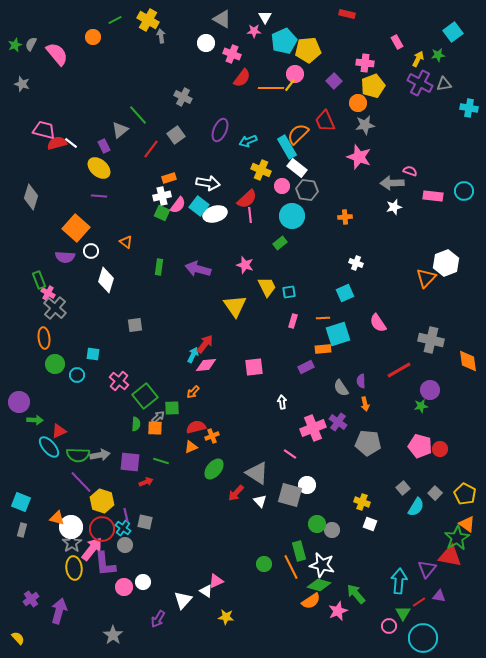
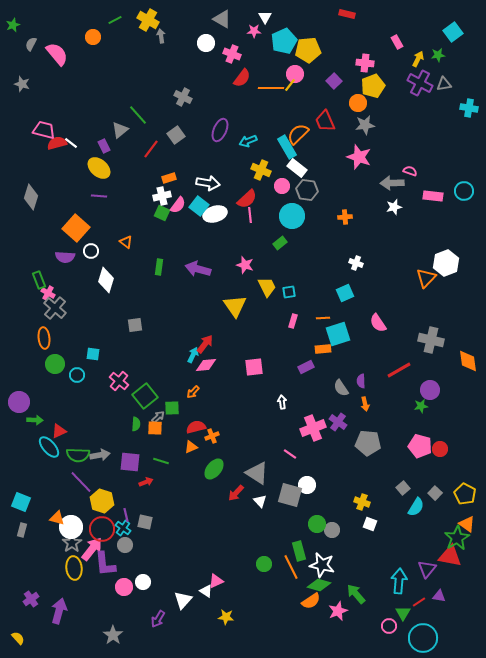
green star at (15, 45): moved 2 px left, 20 px up
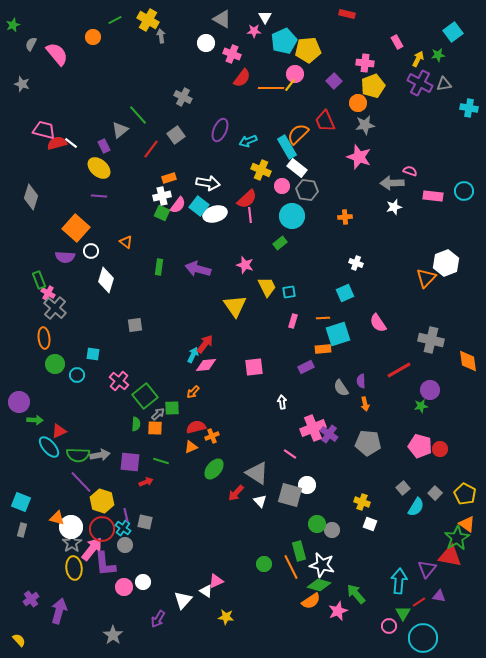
gray arrow at (158, 417): moved 3 px up
purple cross at (338, 422): moved 9 px left, 12 px down
yellow semicircle at (18, 638): moved 1 px right, 2 px down
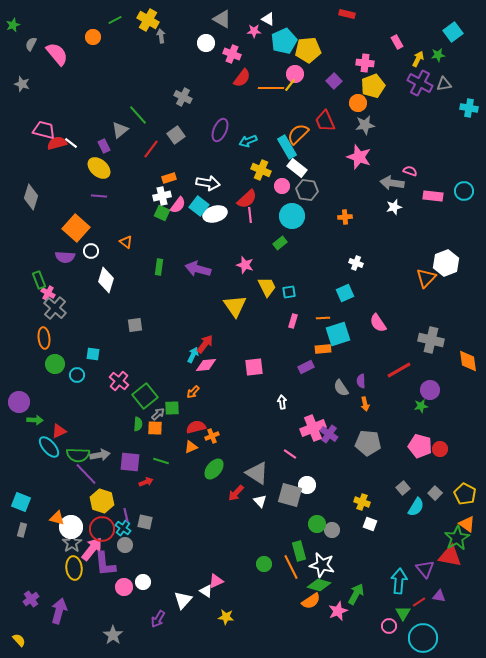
white triangle at (265, 17): moved 3 px right, 2 px down; rotated 32 degrees counterclockwise
gray arrow at (392, 183): rotated 10 degrees clockwise
green semicircle at (136, 424): moved 2 px right
purple line at (81, 482): moved 5 px right, 8 px up
purple triangle at (427, 569): moved 2 px left; rotated 18 degrees counterclockwise
green arrow at (356, 594): rotated 70 degrees clockwise
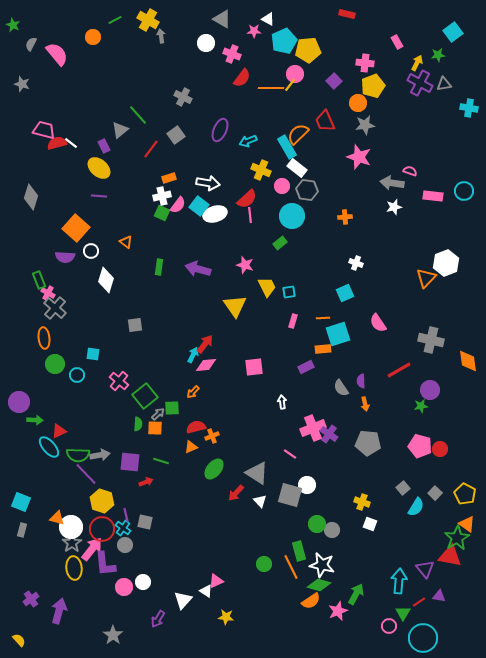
green star at (13, 25): rotated 24 degrees counterclockwise
yellow arrow at (418, 59): moved 1 px left, 4 px down
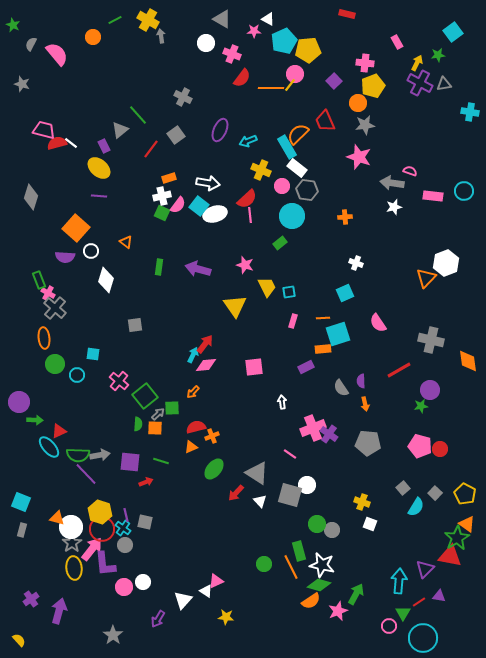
cyan cross at (469, 108): moved 1 px right, 4 px down
yellow hexagon at (102, 501): moved 2 px left, 11 px down
purple triangle at (425, 569): rotated 24 degrees clockwise
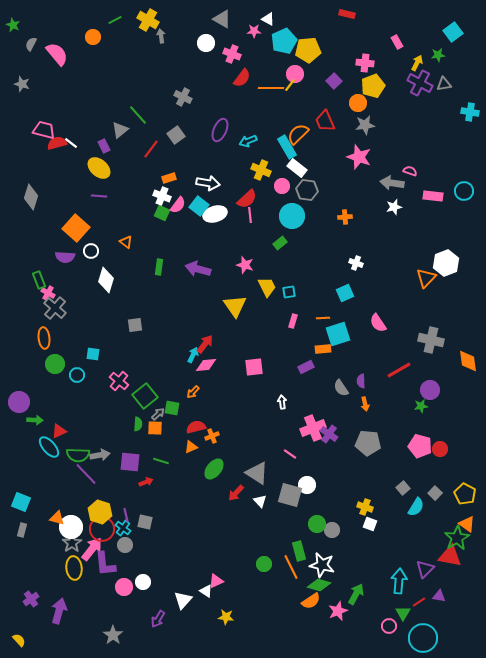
white cross at (162, 196): rotated 36 degrees clockwise
green square at (172, 408): rotated 14 degrees clockwise
yellow cross at (362, 502): moved 3 px right, 5 px down
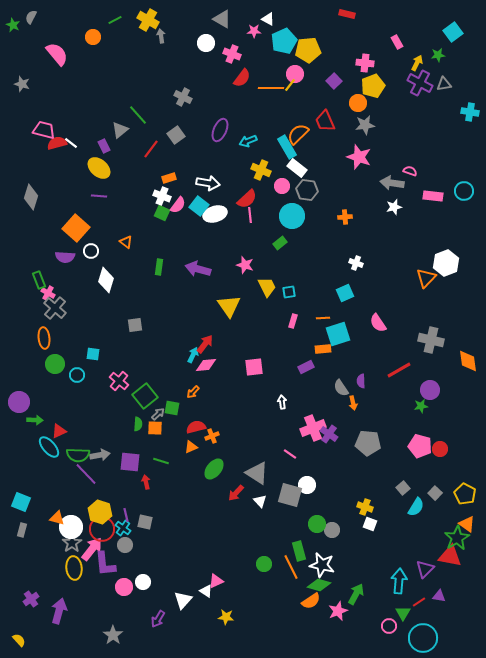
gray semicircle at (31, 44): moved 27 px up
yellow triangle at (235, 306): moved 6 px left
orange arrow at (365, 404): moved 12 px left, 1 px up
red arrow at (146, 482): rotated 80 degrees counterclockwise
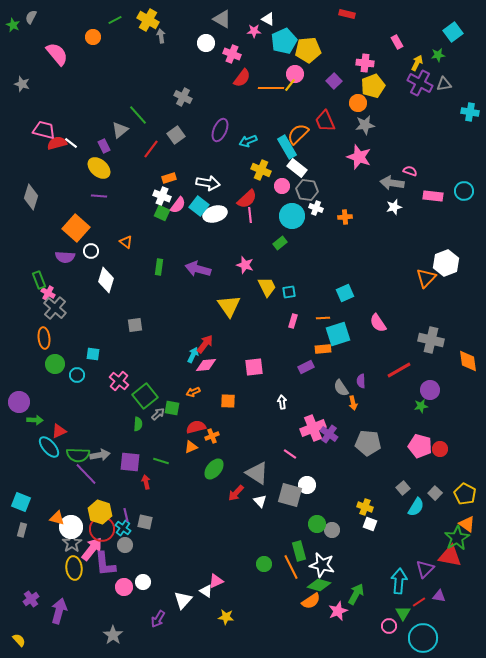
white cross at (356, 263): moved 40 px left, 55 px up
orange arrow at (193, 392): rotated 24 degrees clockwise
orange square at (155, 428): moved 73 px right, 27 px up
